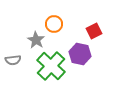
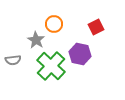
red square: moved 2 px right, 4 px up
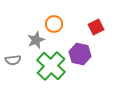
gray star: rotated 18 degrees clockwise
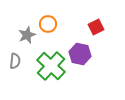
orange circle: moved 6 px left
gray star: moved 9 px left, 5 px up
gray semicircle: moved 2 px right, 1 px down; rotated 77 degrees counterclockwise
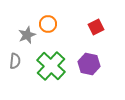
purple hexagon: moved 9 px right, 10 px down
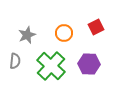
orange circle: moved 16 px right, 9 px down
purple hexagon: rotated 10 degrees counterclockwise
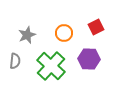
purple hexagon: moved 5 px up
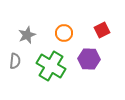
red square: moved 6 px right, 3 px down
green cross: rotated 12 degrees counterclockwise
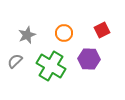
gray semicircle: rotated 140 degrees counterclockwise
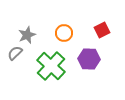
gray semicircle: moved 8 px up
green cross: rotated 12 degrees clockwise
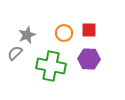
red square: moved 13 px left; rotated 28 degrees clockwise
green cross: rotated 32 degrees counterclockwise
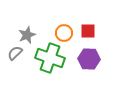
red square: moved 1 px left, 1 px down
green cross: moved 1 px left, 8 px up; rotated 8 degrees clockwise
